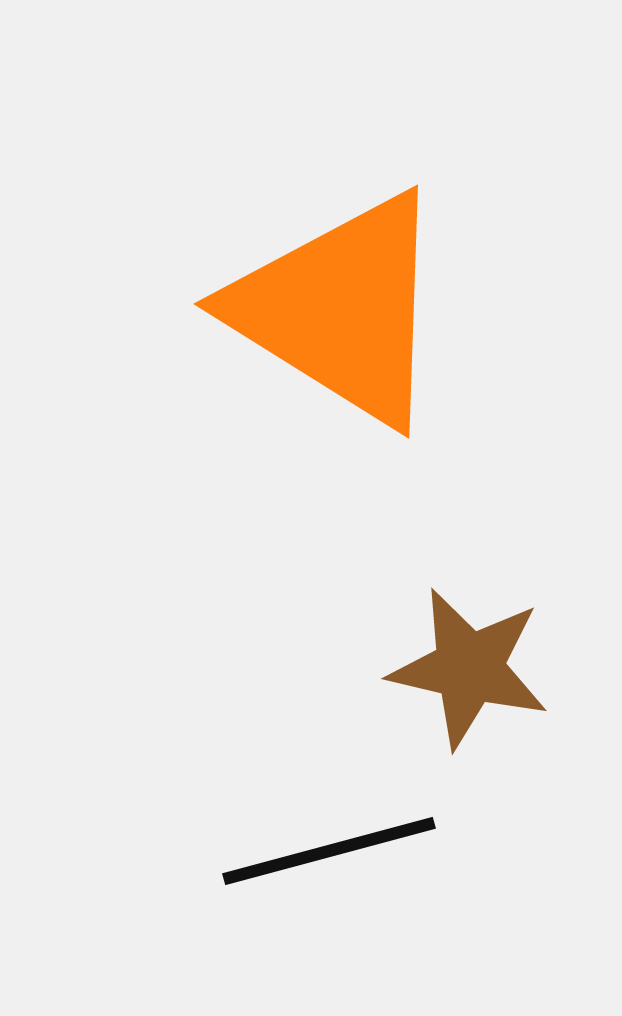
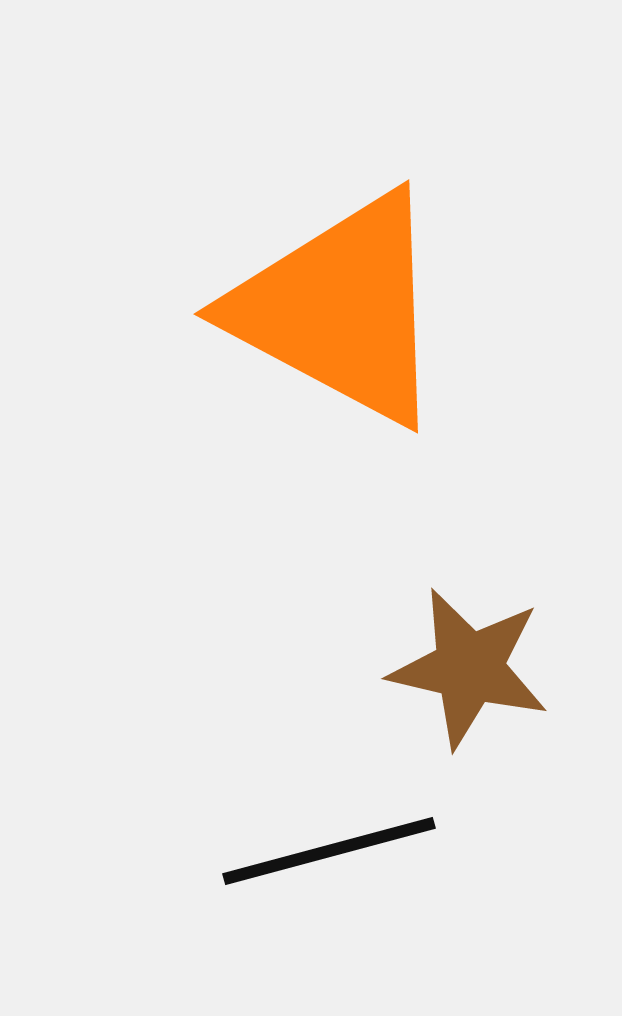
orange triangle: rotated 4 degrees counterclockwise
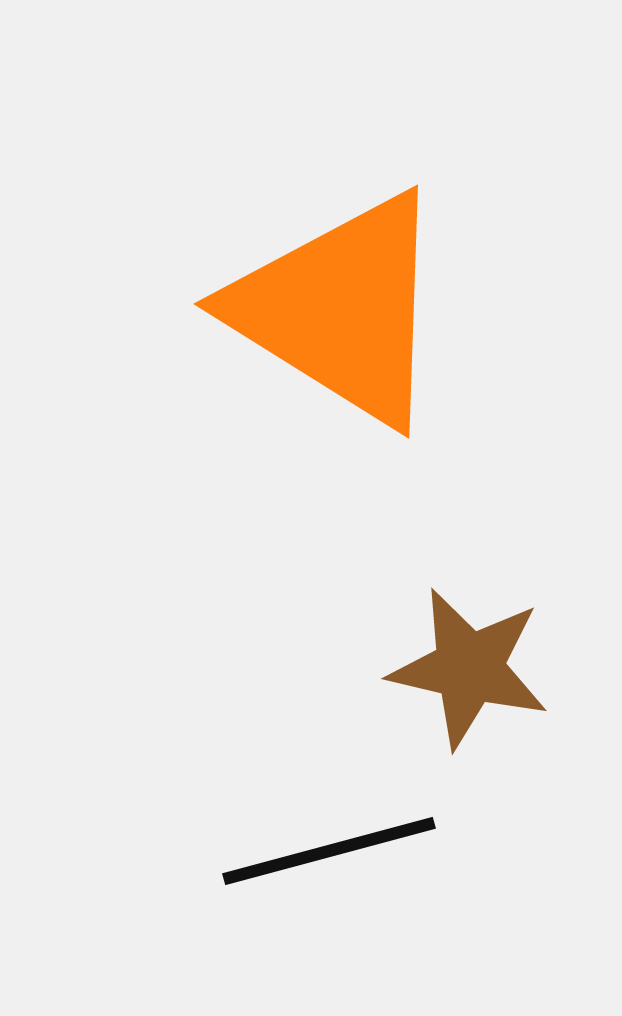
orange triangle: rotated 4 degrees clockwise
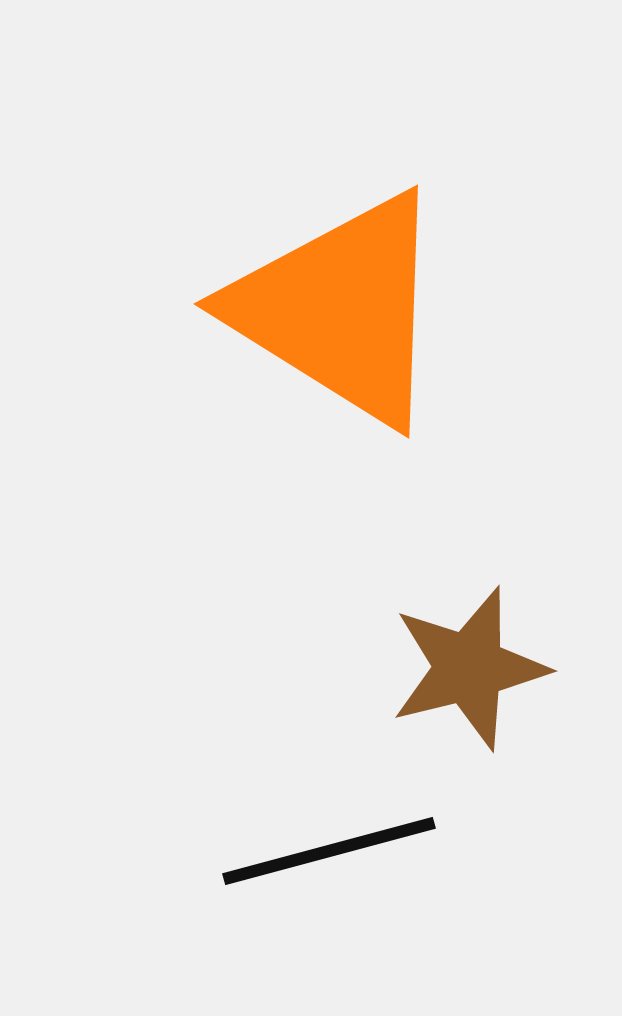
brown star: rotated 27 degrees counterclockwise
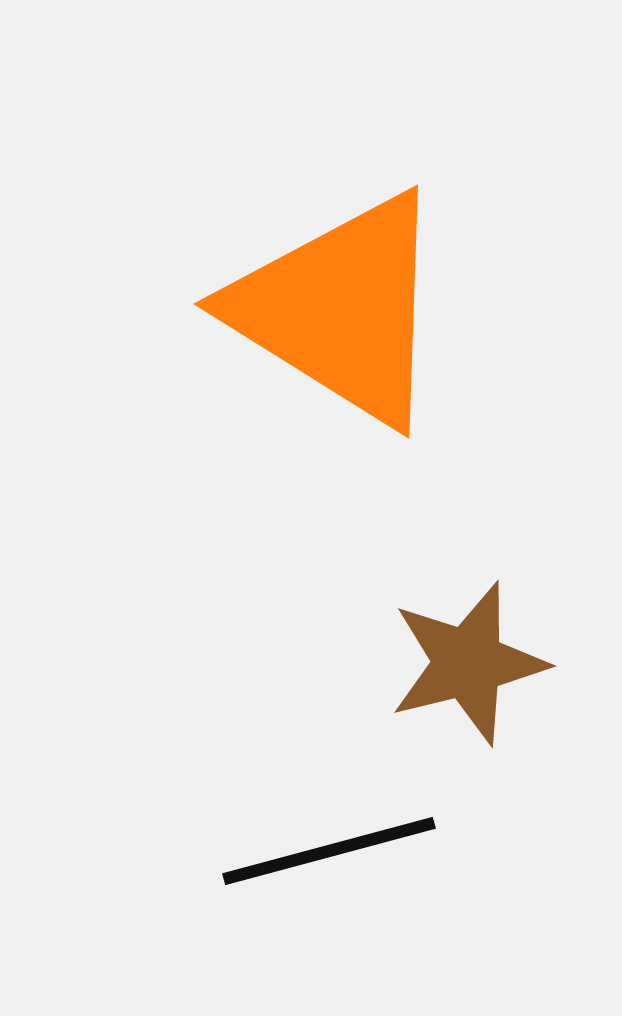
brown star: moved 1 px left, 5 px up
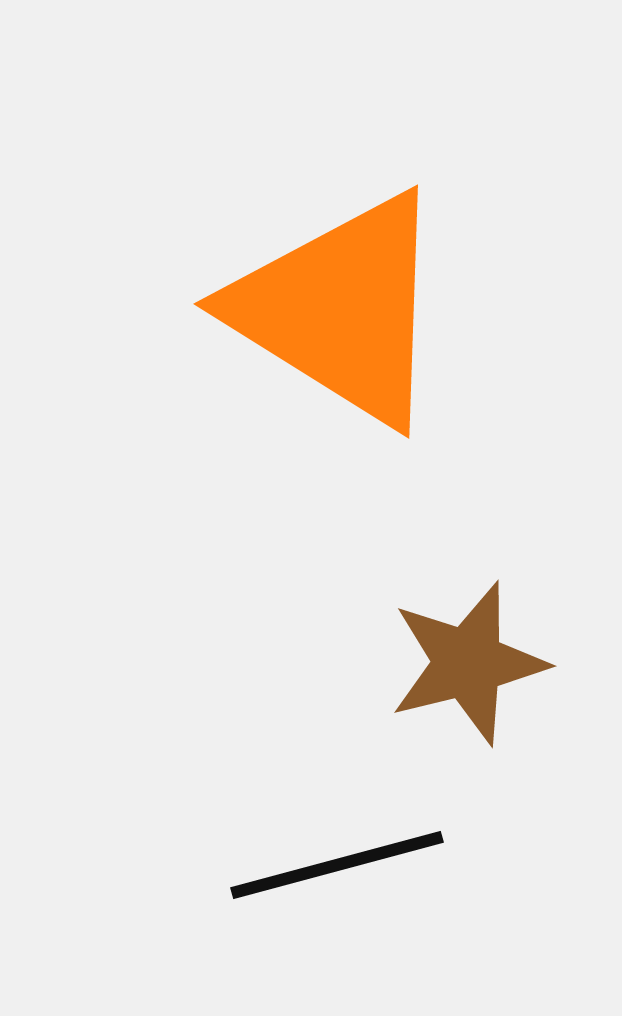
black line: moved 8 px right, 14 px down
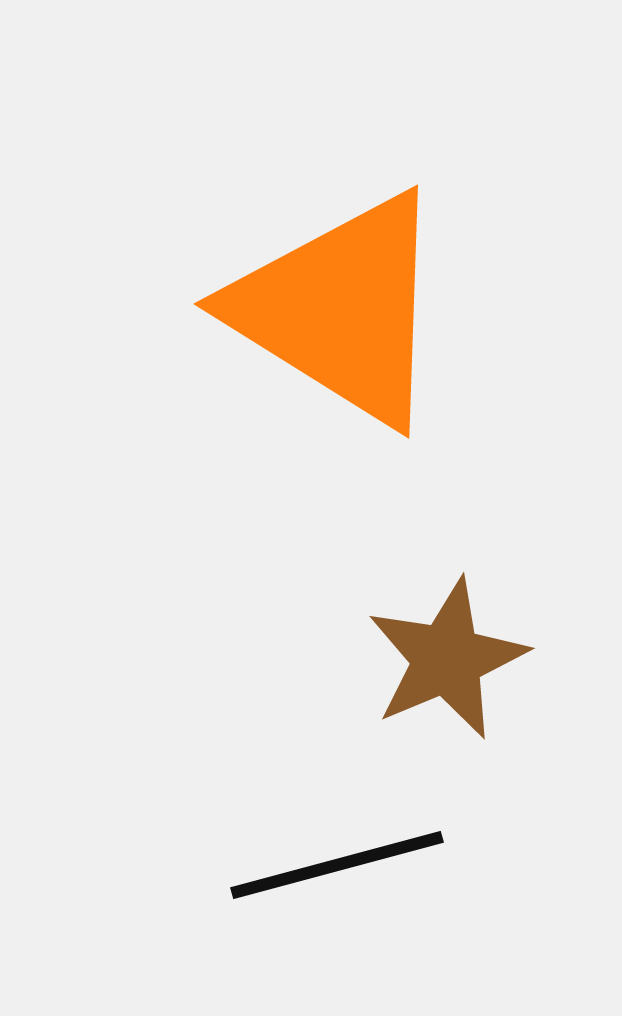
brown star: moved 21 px left, 4 px up; rotated 9 degrees counterclockwise
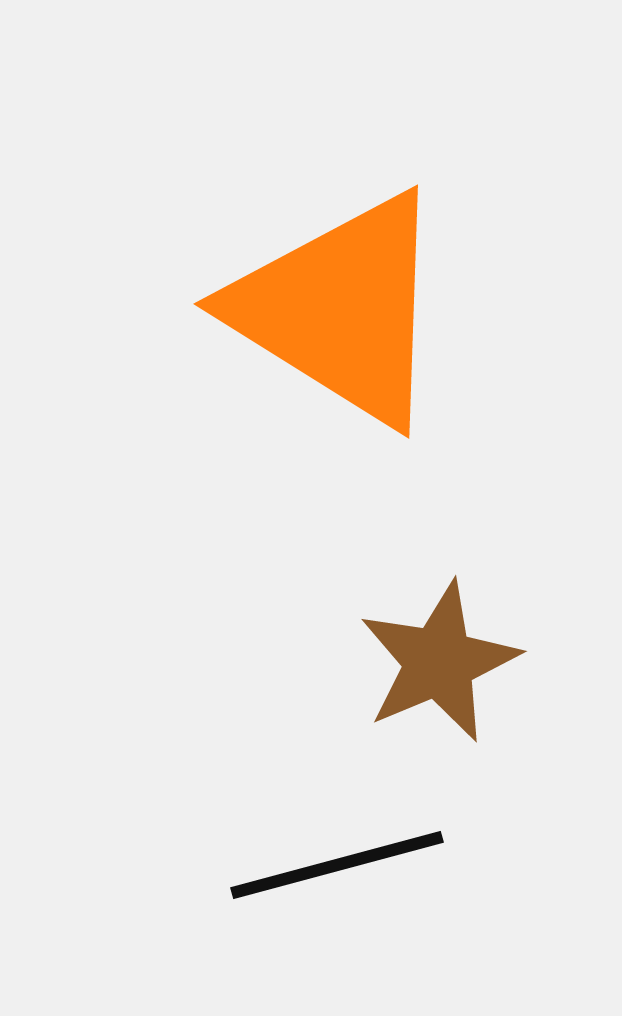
brown star: moved 8 px left, 3 px down
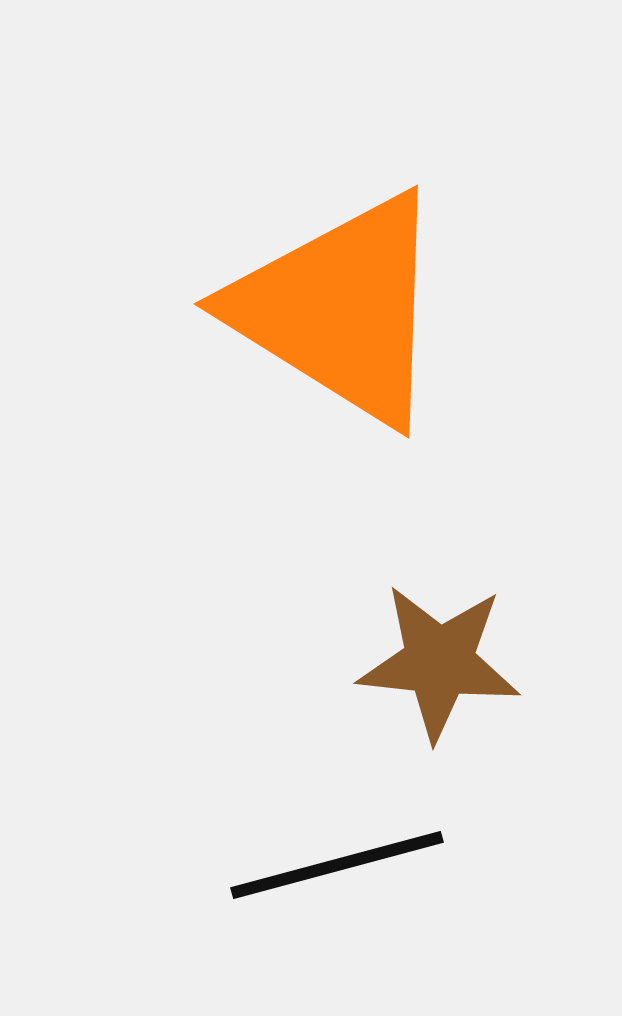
brown star: rotated 29 degrees clockwise
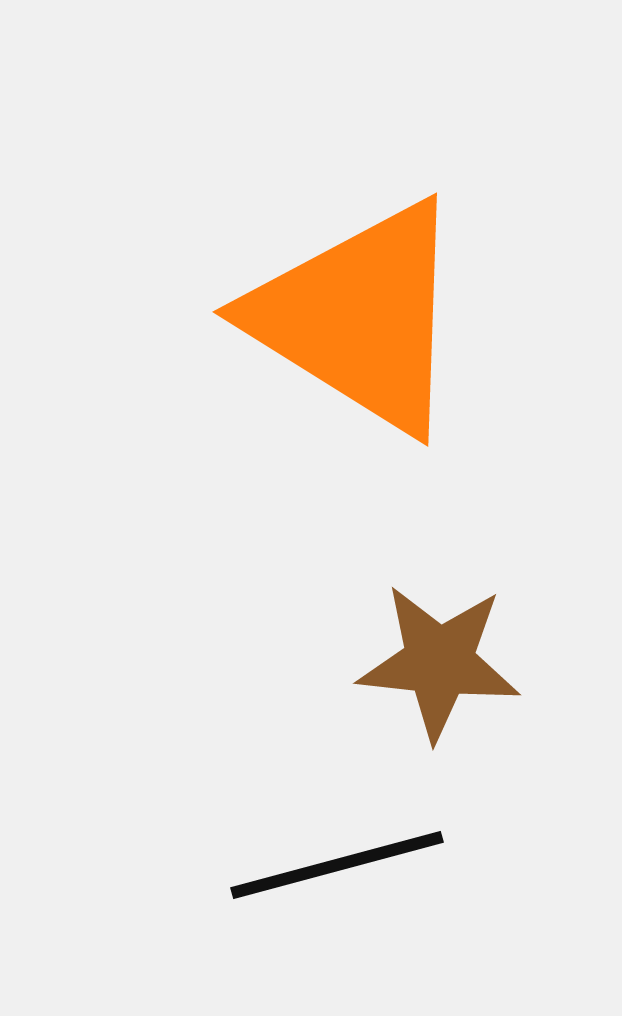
orange triangle: moved 19 px right, 8 px down
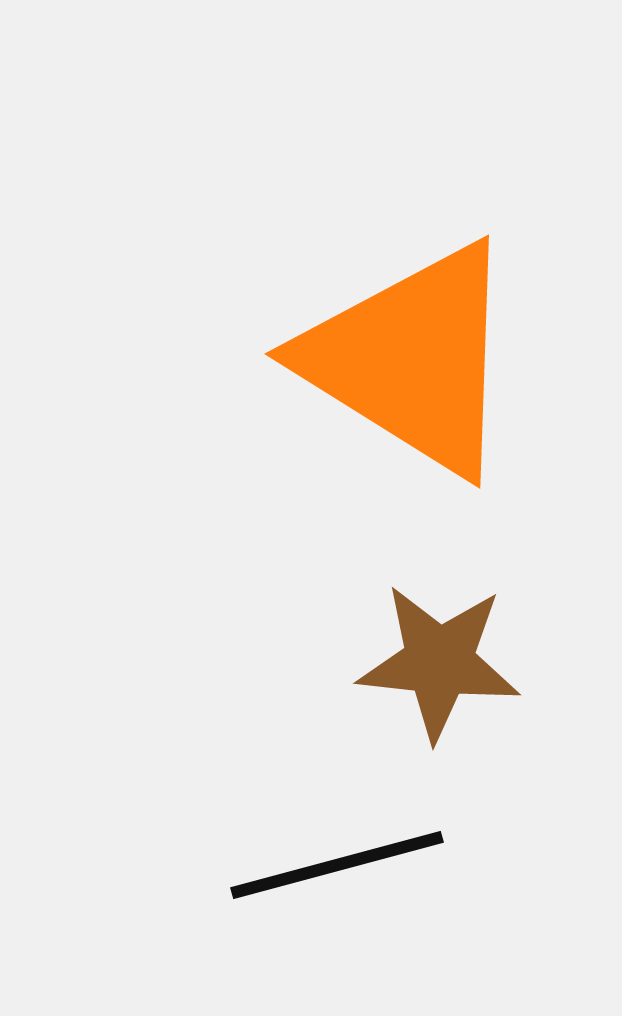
orange triangle: moved 52 px right, 42 px down
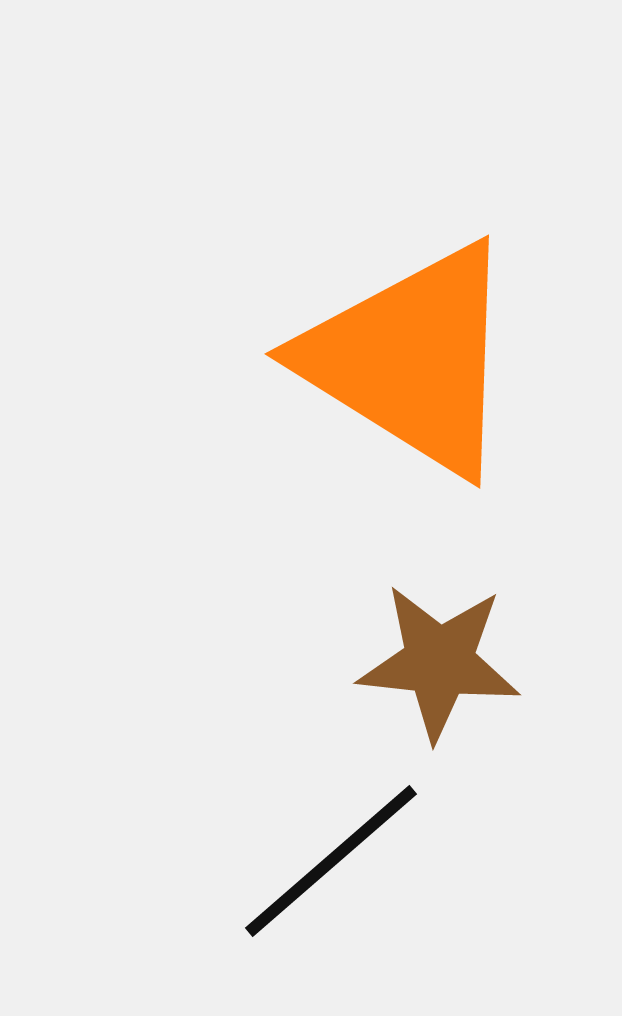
black line: moved 6 px left, 4 px up; rotated 26 degrees counterclockwise
